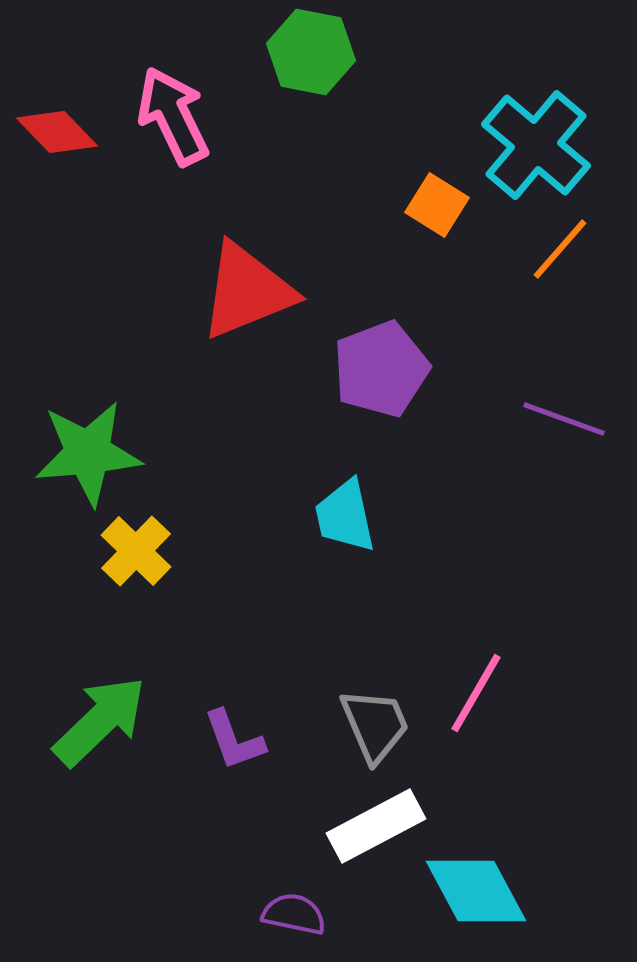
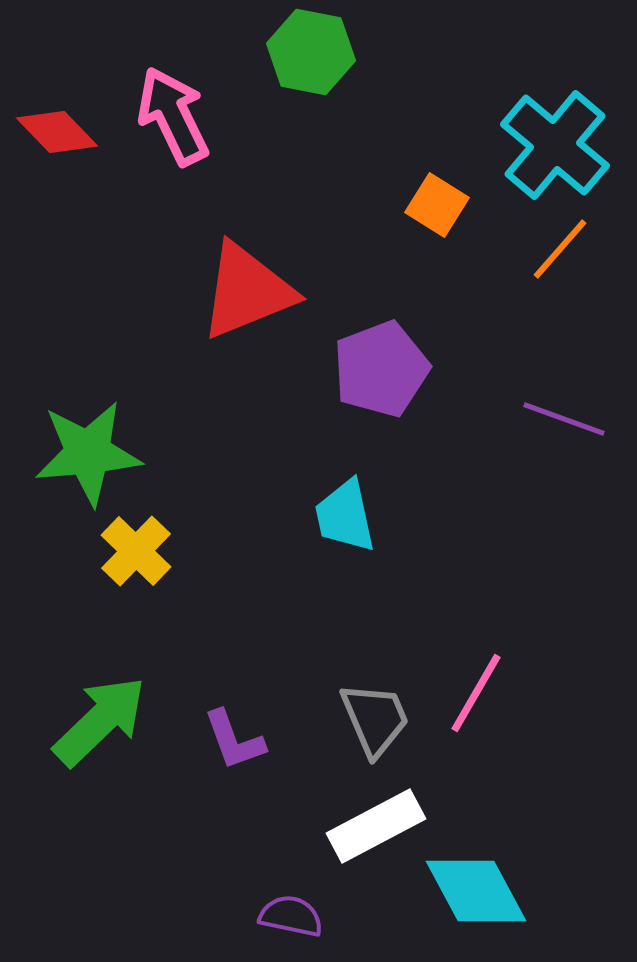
cyan cross: moved 19 px right
gray trapezoid: moved 6 px up
purple semicircle: moved 3 px left, 2 px down
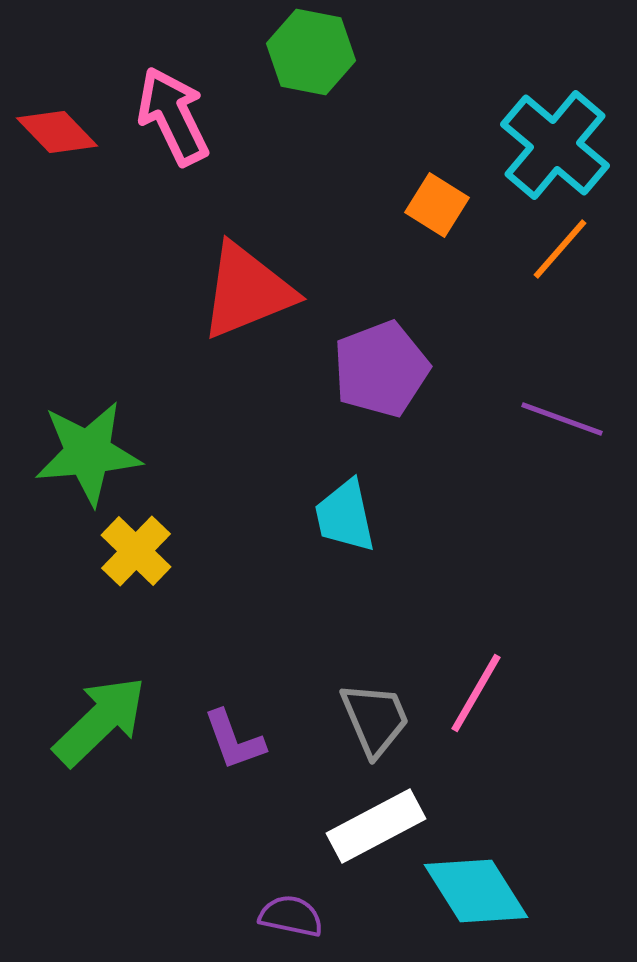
purple line: moved 2 px left
cyan diamond: rotated 4 degrees counterclockwise
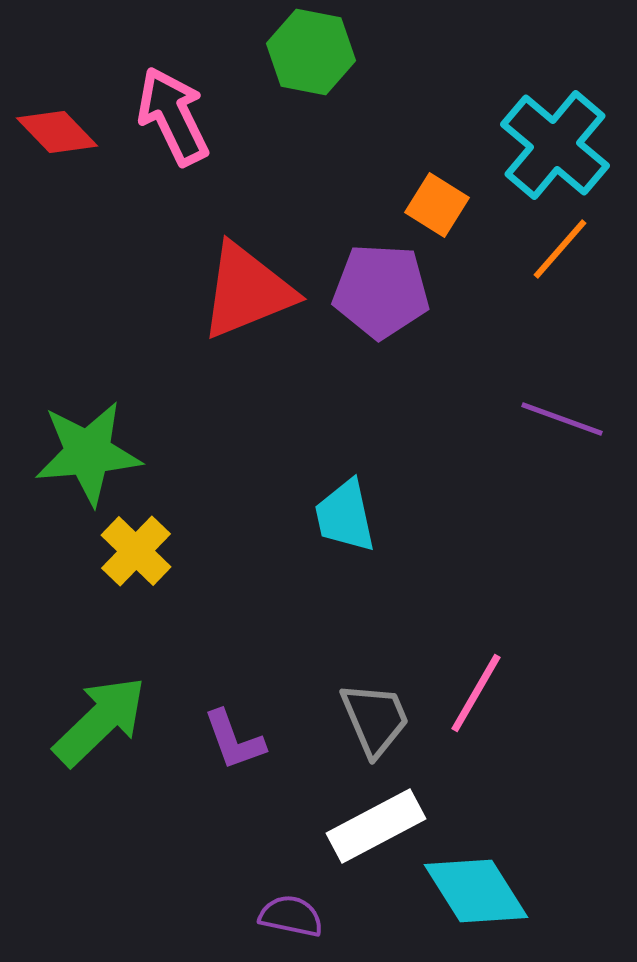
purple pentagon: moved 78 px up; rotated 24 degrees clockwise
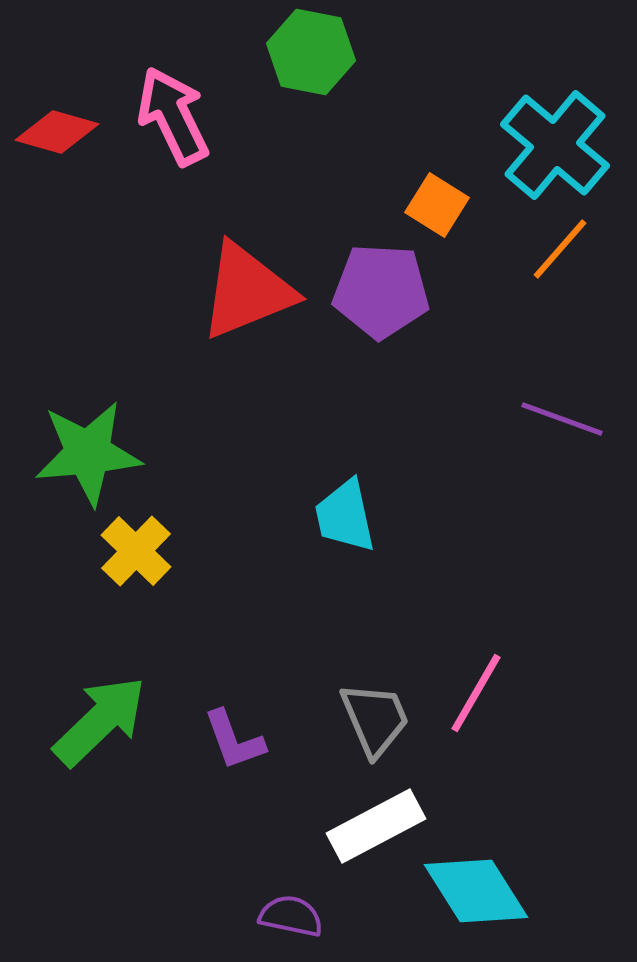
red diamond: rotated 30 degrees counterclockwise
